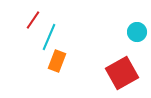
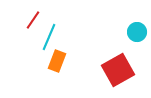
red square: moved 4 px left, 3 px up
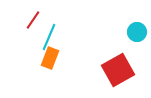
orange rectangle: moved 7 px left, 3 px up
